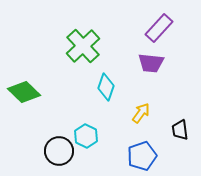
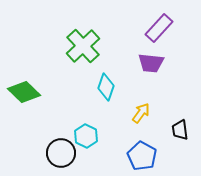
black circle: moved 2 px right, 2 px down
blue pentagon: rotated 24 degrees counterclockwise
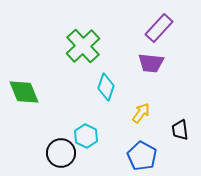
green diamond: rotated 24 degrees clockwise
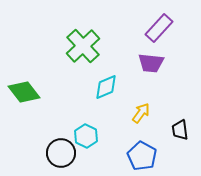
cyan diamond: rotated 48 degrees clockwise
green diamond: rotated 16 degrees counterclockwise
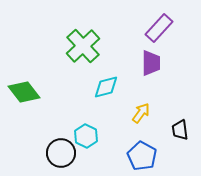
purple trapezoid: rotated 96 degrees counterclockwise
cyan diamond: rotated 8 degrees clockwise
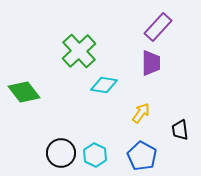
purple rectangle: moved 1 px left, 1 px up
green cross: moved 4 px left, 5 px down
cyan diamond: moved 2 px left, 2 px up; rotated 24 degrees clockwise
cyan hexagon: moved 9 px right, 19 px down
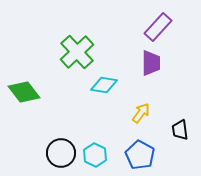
green cross: moved 2 px left, 1 px down
blue pentagon: moved 2 px left, 1 px up
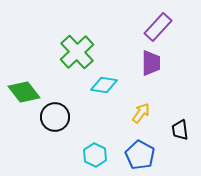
black circle: moved 6 px left, 36 px up
